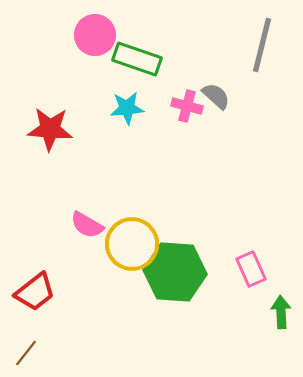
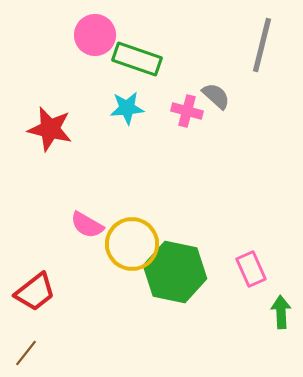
pink cross: moved 5 px down
red star: rotated 9 degrees clockwise
green hexagon: rotated 8 degrees clockwise
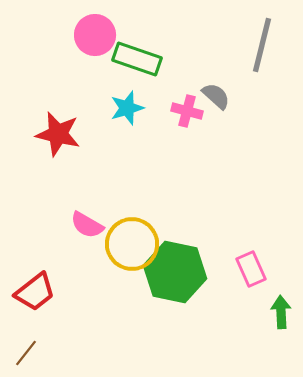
cyan star: rotated 12 degrees counterclockwise
red star: moved 8 px right, 5 px down
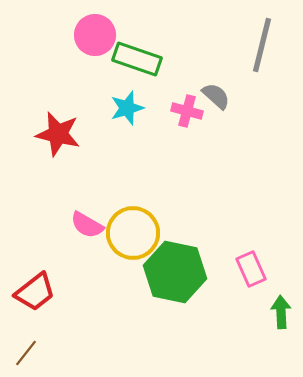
yellow circle: moved 1 px right, 11 px up
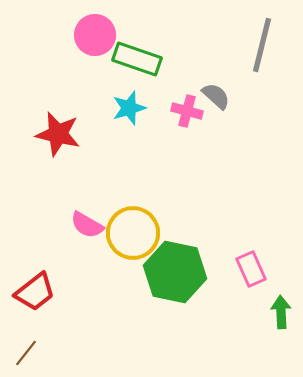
cyan star: moved 2 px right
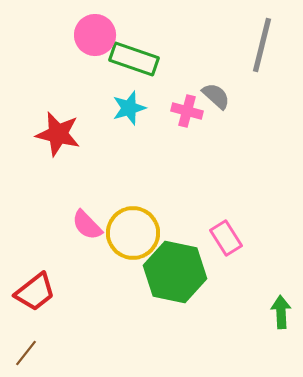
green rectangle: moved 3 px left
pink semicircle: rotated 16 degrees clockwise
pink rectangle: moved 25 px left, 31 px up; rotated 8 degrees counterclockwise
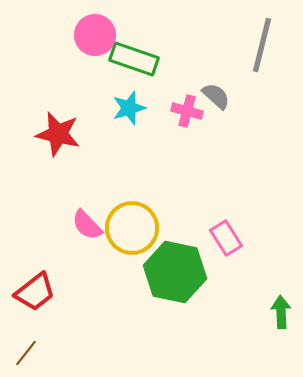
yellow circle: moved 1 px left, 5 px up
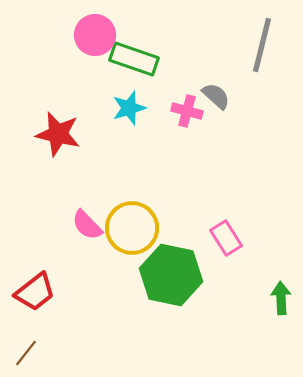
green hexagon: moved 4 px left, 3 px down
green arrow: moved 14 px up
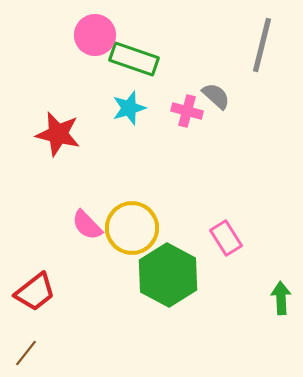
green hexagon: moved 3 px left; rotated 16 degrees clockwise
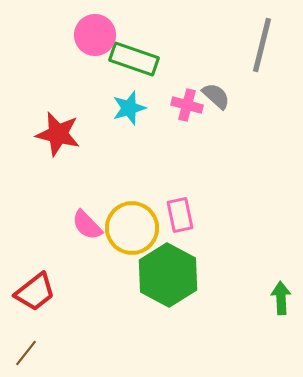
pink cross: moved 6 px up
pink rectangle: moved 46 px left, 23 px up; rotated 20 degrees clockwise
